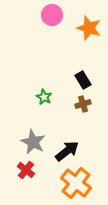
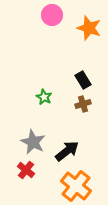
orange cross: moved 3 px down
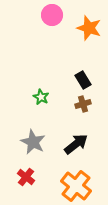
green star: moved 3 px left
black arrow: moved 9 px right, 7 px up
red cross: moved 7 px down
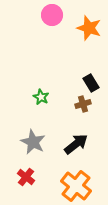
black rectangle: moved 8 px right, 3 px down
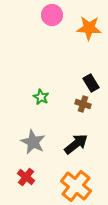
orange star: rotated 15 degrees counterclockwise
brown cross: rotated 35 degrees clockwise
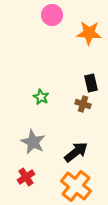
orange star: moved 5 px down
black rectangle: rotated 18 degrees clockwise
black arrow: moved 8 px down
red cross: rotated 18 degrees clockwise
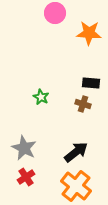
pink circle: moved 3 px right, 2 px up
black rectangle: rotated 72 degrees counterclockwise
gray star: moved 9 px left, 6 px down
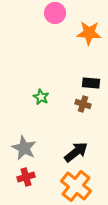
red cross: rotated 18 degrees clockwise
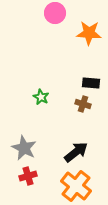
red cross: moved 2 px right, 1 px up
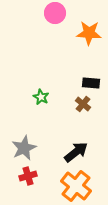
brown cross: rotated 21 degrees clockwise
gray star: rotated 20 degrees clockwise
